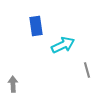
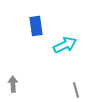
cyan arrow: moved 2 px right
gray line: moved 11 px left, 20 px down
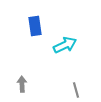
blue rectangle: moved 1 px left
gray arrow: moved 9 px right
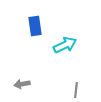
gray arrow: rotated 98 degrees counterclockwise
gray line: rotated 21 degrees clockwise
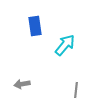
cyan arrow: rotated 25 degrees counterclockwise
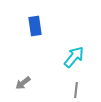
cyan arrow: moved 9 px right, 12 px down
gray arrow: moved 1 px right, 1 px up; rotated 28 degrees counterclockwise
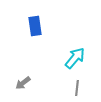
cyan arrow: moved 1 px right, 1 px down
gray line: moved 1 px right, 2 px up
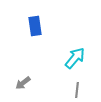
gray line: moved 2 px down
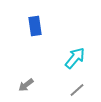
gray arrow: moved 3 px right, 2 px down
gray line: rotated 42 degrees clockwise
